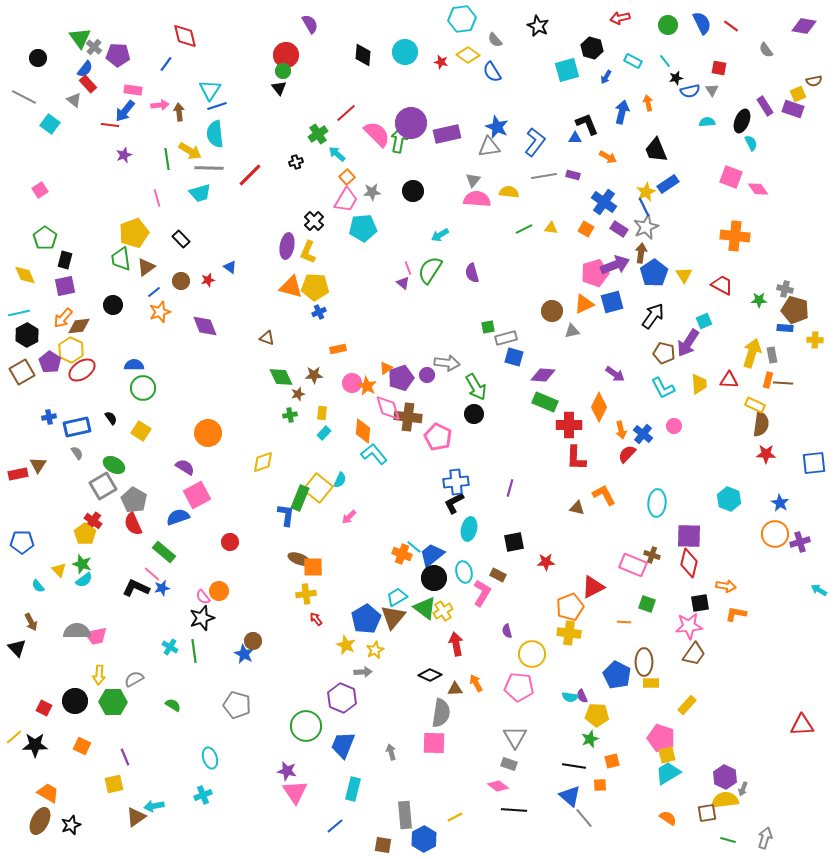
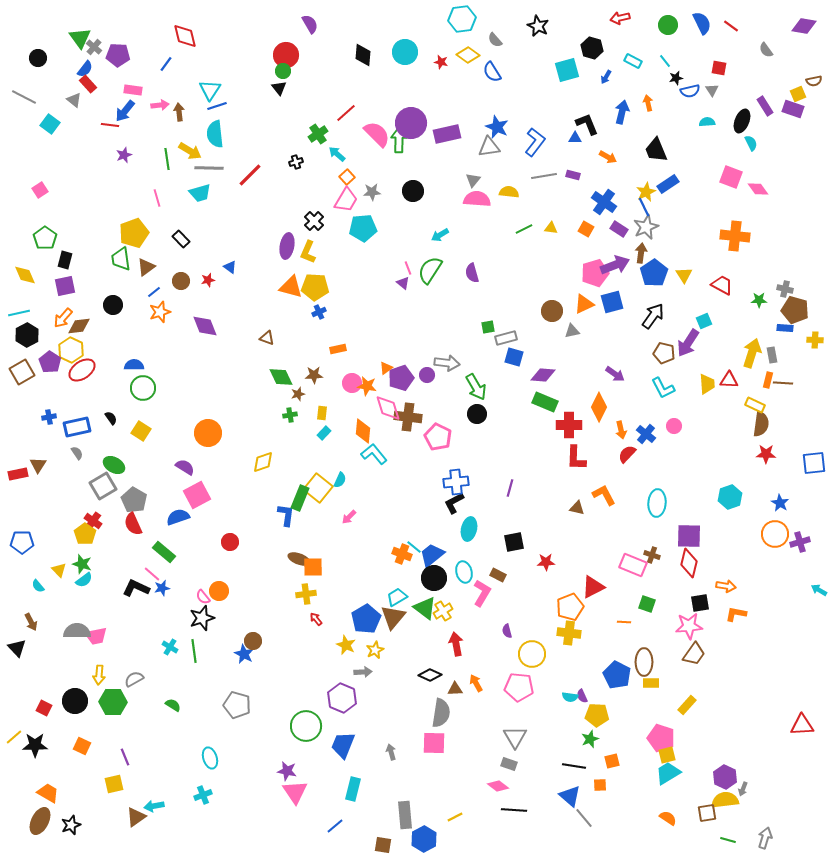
green arrow at (399, 140): rotated 10 degrees counterclockwise
yellow trapezoid at (699, 384): moved 8 px right
orange star at (367, 386): rotated 18 degrees counterclockwise
black circle at (474, 414): moved 3 px right
blue cross at (643, 434): moved 3 px right
cyan hexagon at (729, 499): moved 1 px right, 2 px up; rotated 20 degrees clockwise
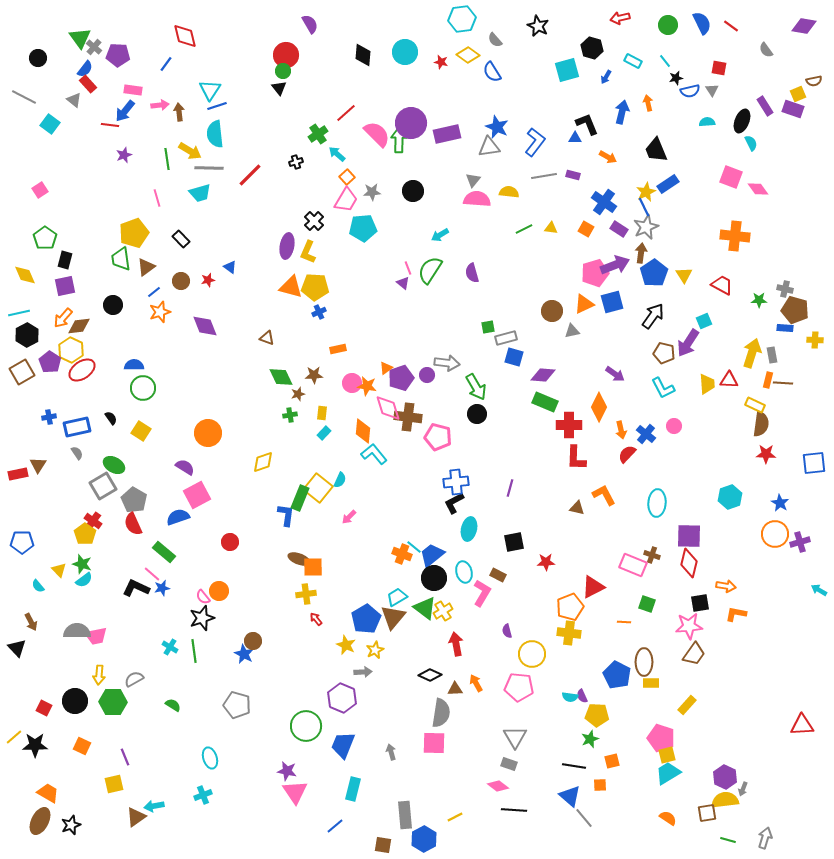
pink pentagon at (438, 437): rotated 12 degrees counterclockwise
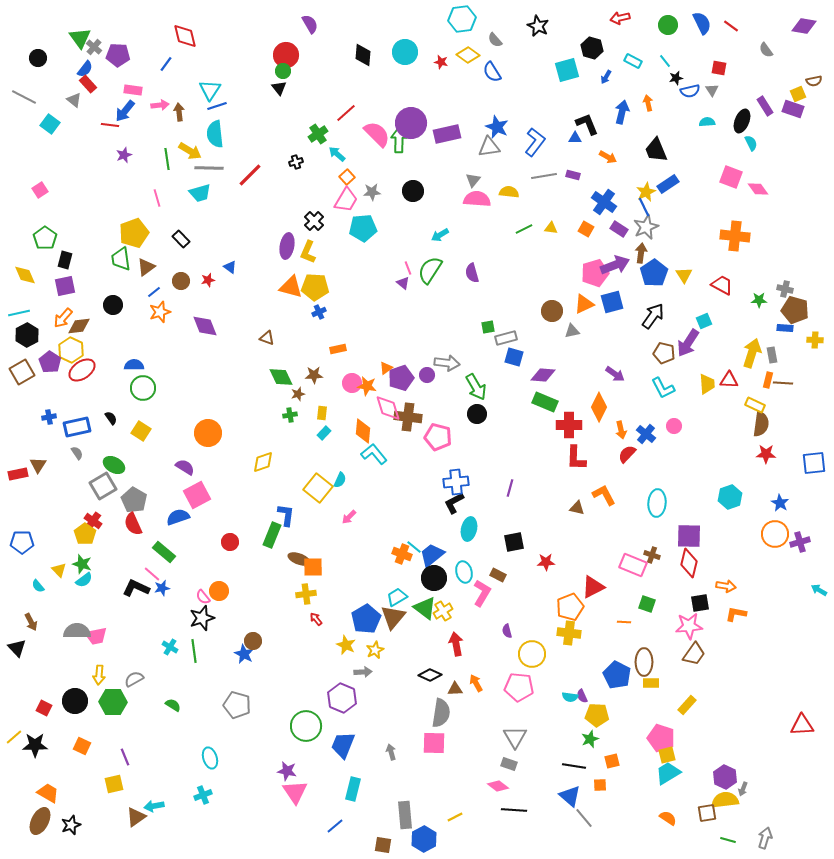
green rectangle at (300, 498): moved 28 px left, 37 px down
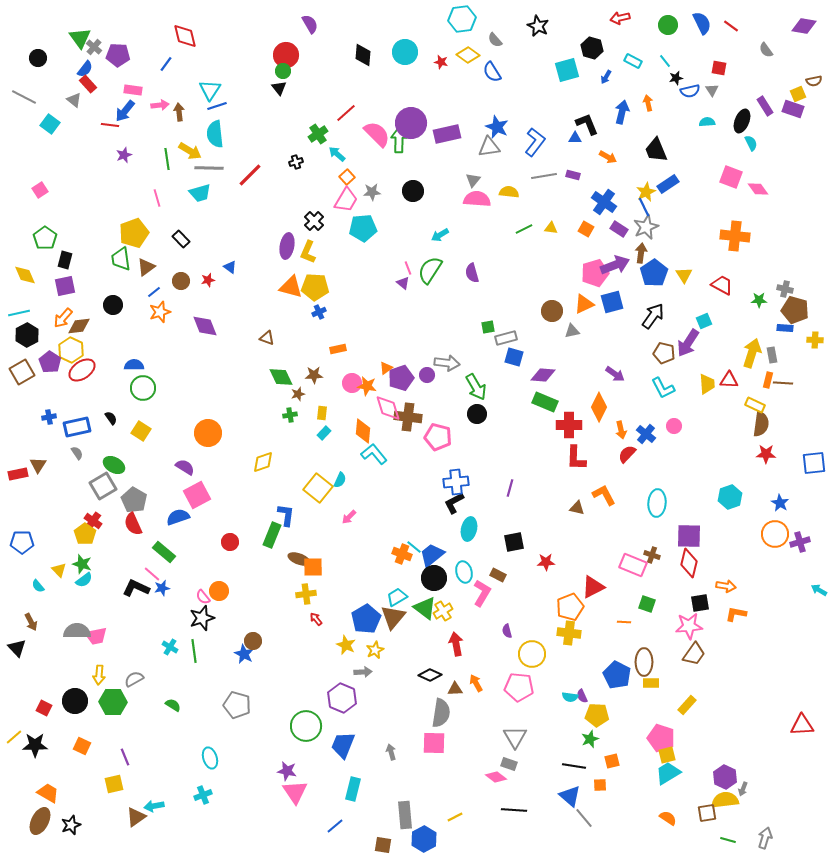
pink diamond at (498, 786): moved 2 px left, 9 px up
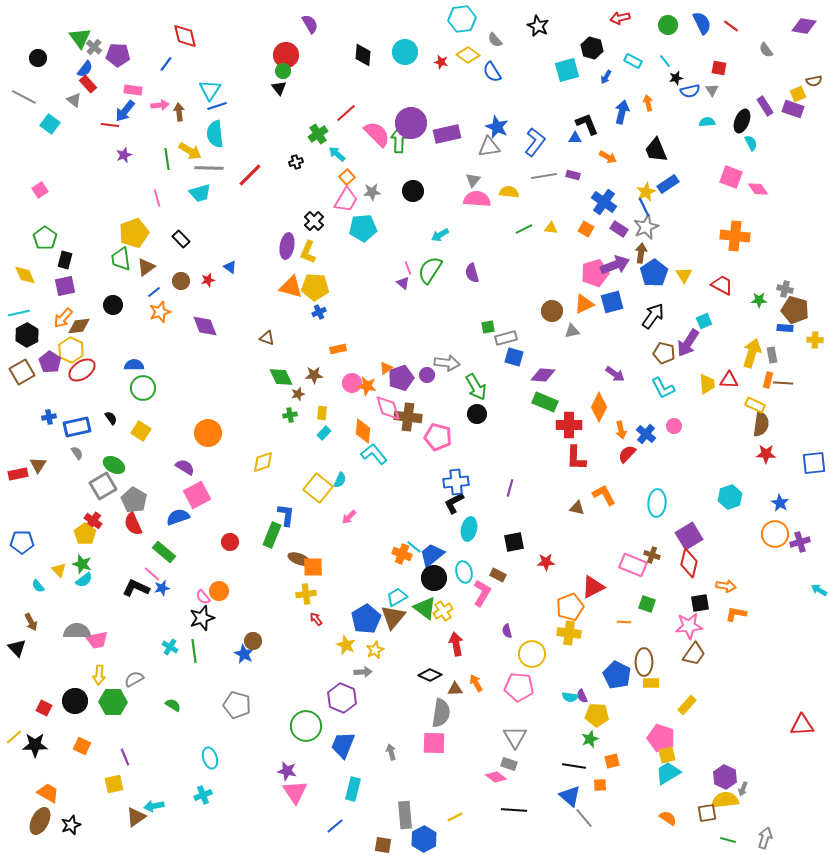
purple square at (689, 536): rotated 32 degrees counterclockwise
pink trapezoid at (96, 636): moved 1 px right, 4 px down
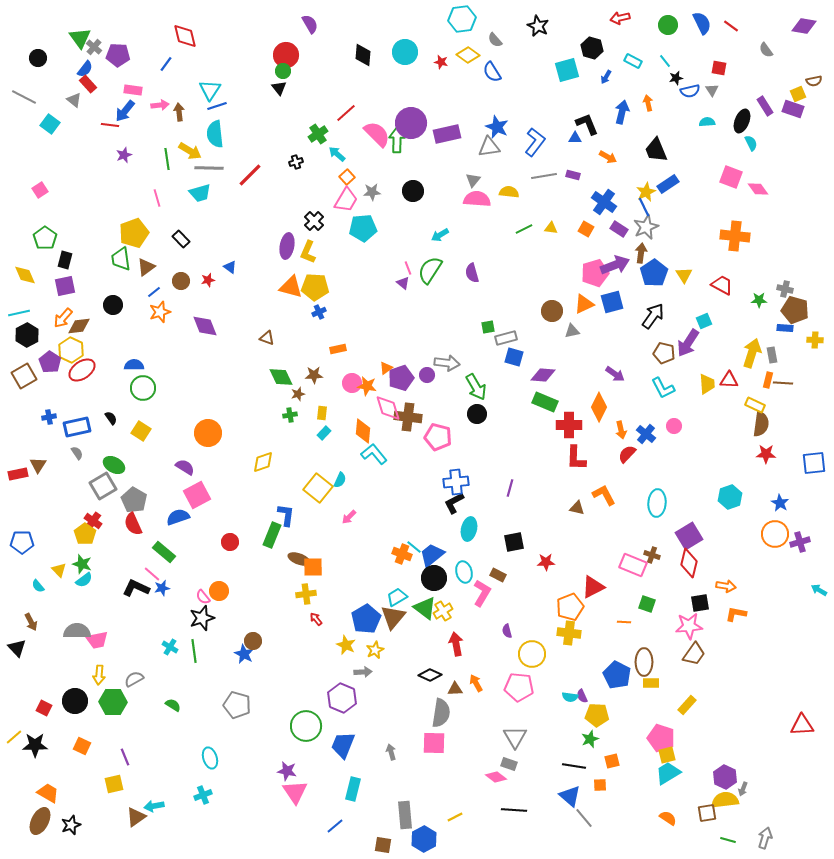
green arrow at (399, 140): moved 2 px left
brown square at (22, 372): moved 2 px right, 4 px down
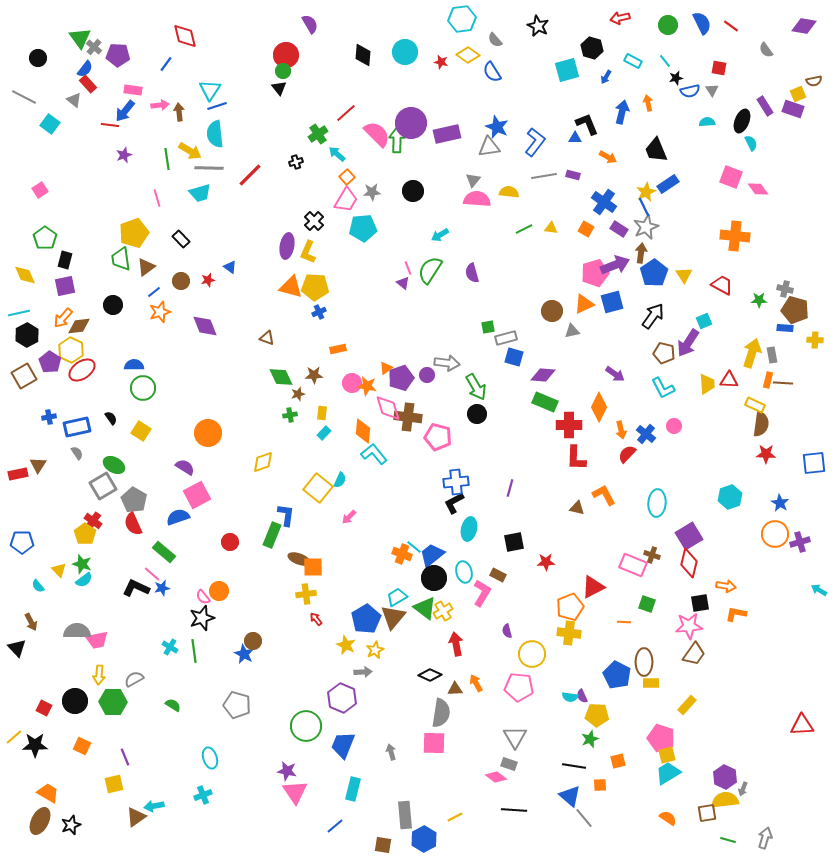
orange square at (612, 761): moved 6 px right
